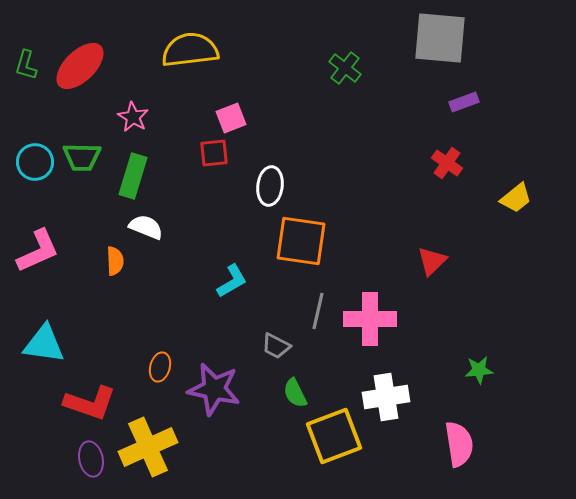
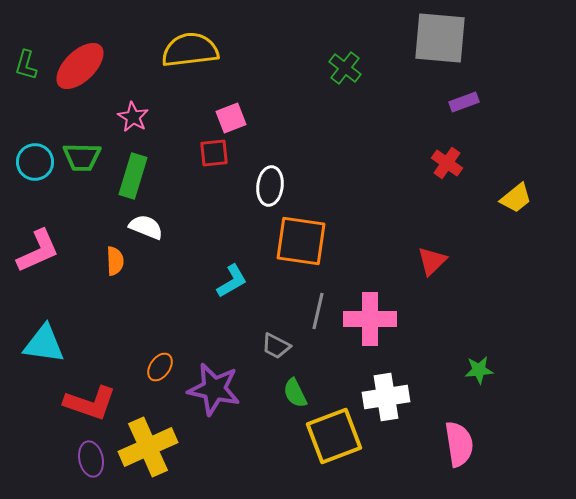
orange ellipse: rotated 20 degrees clockwise
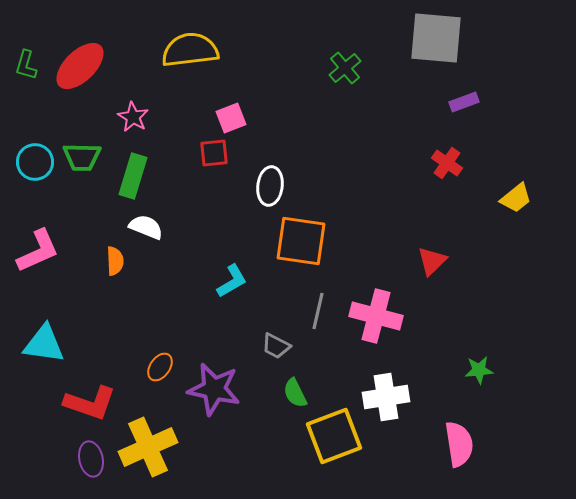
gray square: moved 4 px left
green cross: rotated 12 degrees clockwise
pink cross: moved 6 px right, 3 px up; rotated 15 degrees clockwise
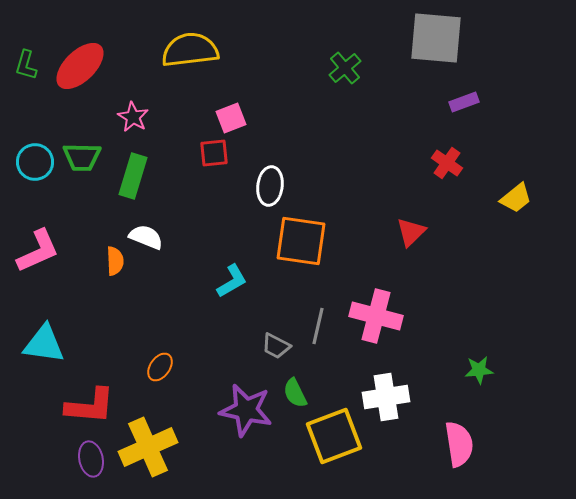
white semicircle: moved 10 px down
red triangle: moved 21 px left, 29 px up
gray line: moved 15 px down
purple star: moved 32 px right, 21 px down
red L-shape: moved 3 px down; rotated 14 degrees counterclockwise
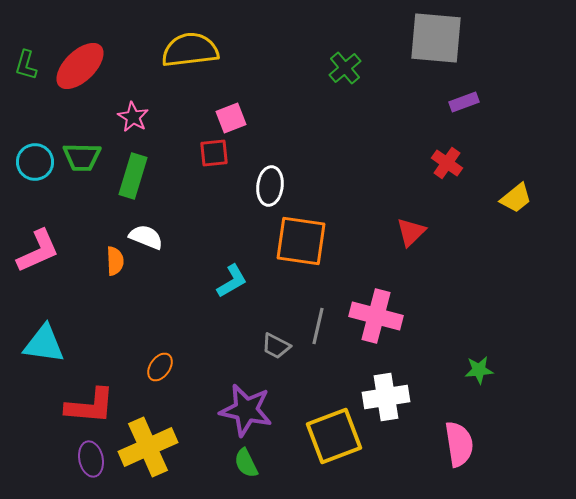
green semicircle: moved 49 px left, 70 px down
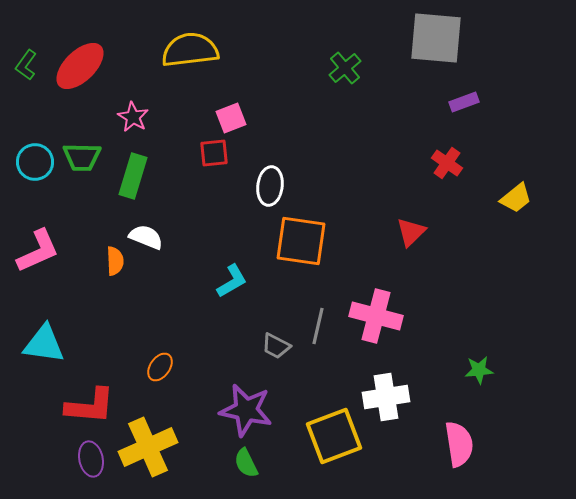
green L-shape: rotated 20 degrees clockwise
